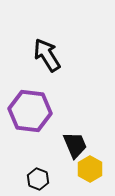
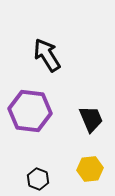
black trapezoid: moved 16 px right, 26 px up
yellow hexagon: rotated 25 degrees clockwise
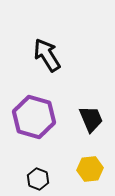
purple hexagon: moved 4 px right, 6 px down; rotated 9 degrees clockwise
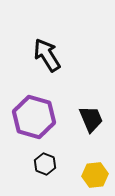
yellow hexagon: moved 5 px right, 6 px down
black hexagon: moved 7 px right, 15 px up
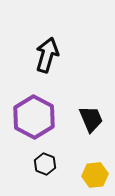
black arrow: rotated 48 degrees clockwise
purple hexagon: rotated 12 degrees clockwise
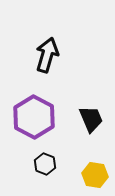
yellow hexagon: rotated 15 degrees clockwise
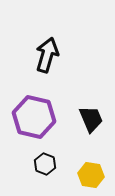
purple hexagon: rotated 15 degrees counterclockwise
yellow hexagon: moved 4 px left
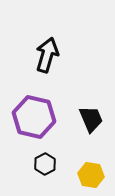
black hexagon: rotated 10 degrees clockwise
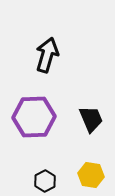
purple hexagon: rotated 15 degrees counterclockwise
black hexagon: moved 17 px down
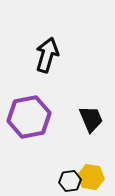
purple hexagon: moved 5 px left; rotated 9 degrees counterclockwise
yellow hexagon: moved 2 px down
black hexagon: moved 25 px right; rotated 20 degrees clockwise
